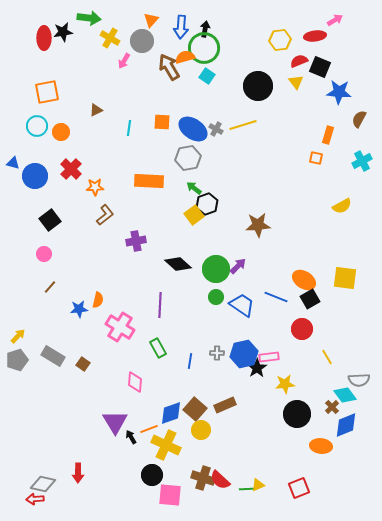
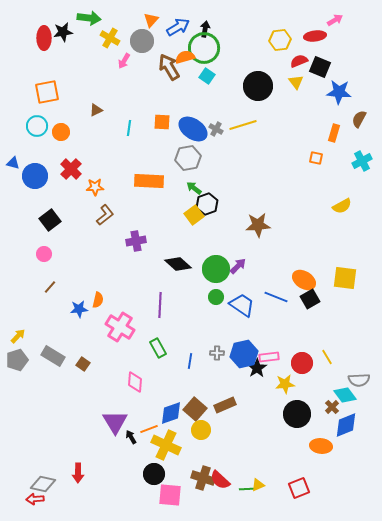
blue arrow at (181, 27): moved 3 px left; rotated 125 degrees counterclockwise
orange rectangle at (328, 135): moved 6 px right, 2 px up
red circle at (302, 329): moved 34 px down
black circle at (152, 475): moved 2 px right, 1 px up
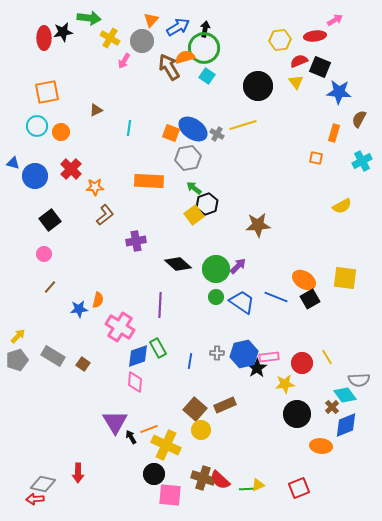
orange square at (162, 122): moved 9 px right, 11 px down; rotated 18 degrees clockwise
gray cross at (216, 129): moved 1 px right, 5 px down
blue trapezoid at (242, 305): moved 3 px up
blue diamond at (171, 413): moved 33 px left, 57 px up
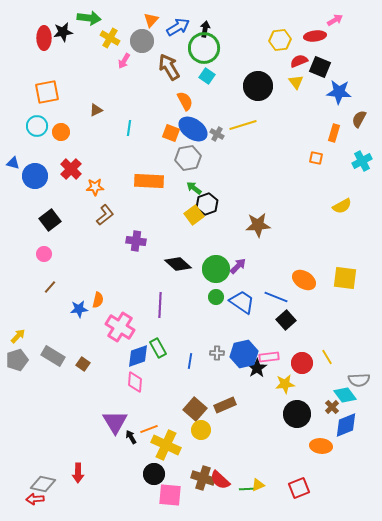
orange semicircle at (185, 57): moved 44 px down; rotated 78 degrees clockwise
purple cross at (136, 241): rotated 18 degrees clockwise
black square at (310, 299): moved 24 px left, 21 px down; rotated 12 degrees counterclockwise
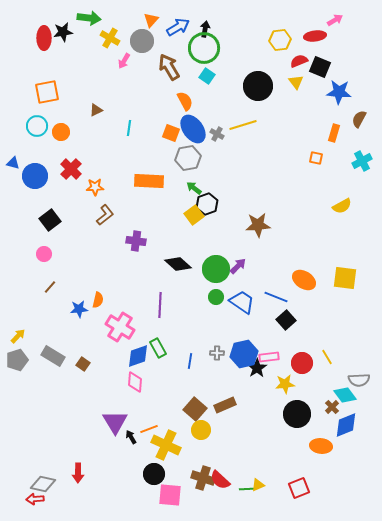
blue ellipse at (193, 129): rotated 20 degrees clockwise
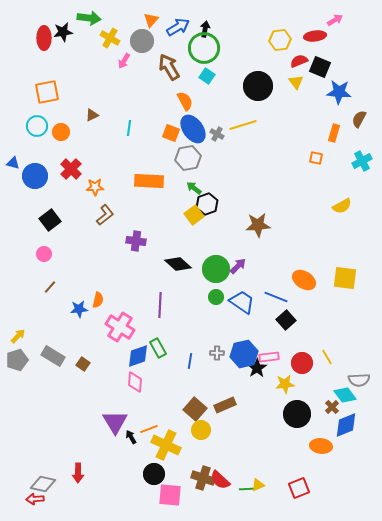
brown triangle at (96, 110): moved 4 px left, 5 px down
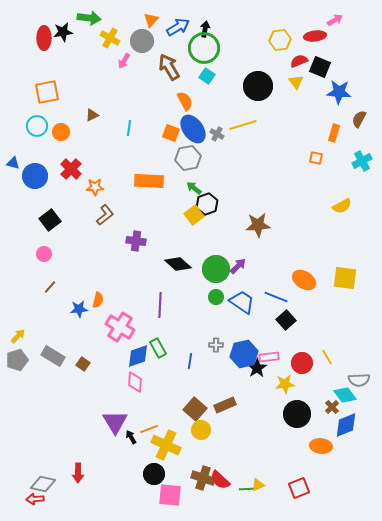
gray cross at (217, 353): moved 1 px left, 8 px up
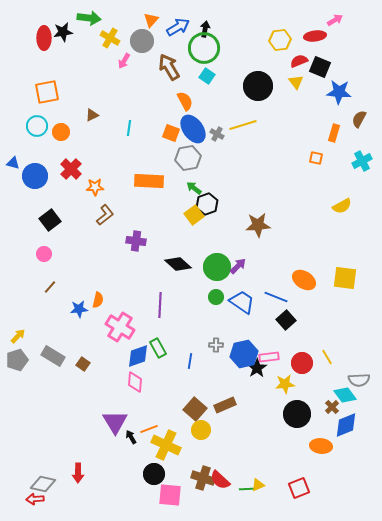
green circle at (216, 269): moved 1 px right, 2 px up
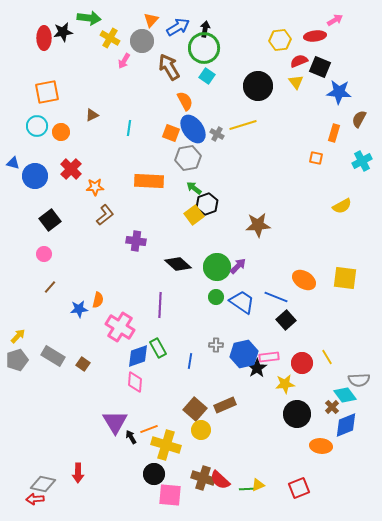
yellow cross at (166, 445): rotated 8 degrees counterclockwise
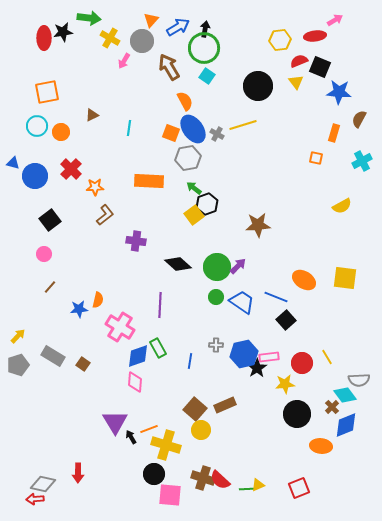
gray pentagon at (17, 360): moved 1 px right, 5 px down
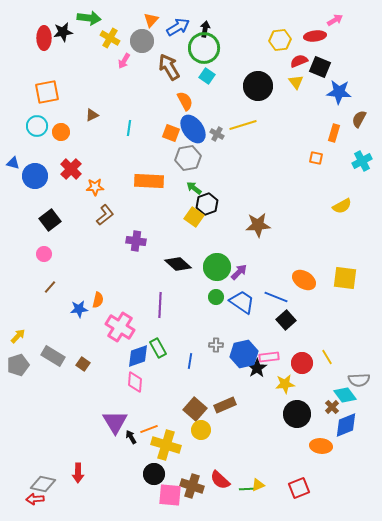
yellow square at (194, 215): moved 2 px down; rotated 18 degrees counterclockwise
purple arrow at (238, 266): moved 1 px right, 6 px down
brown cross at (203, 478): moved 11 px left, 8 px down
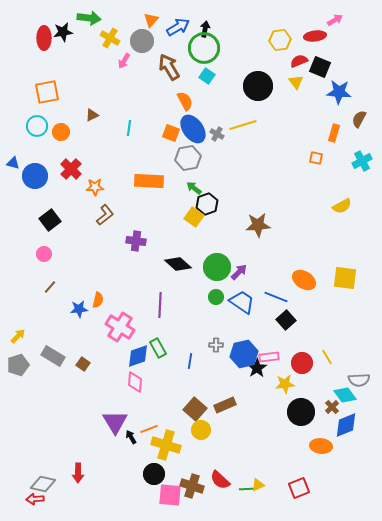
black circle at (297, 414): moved 4 px right, 2 px up
